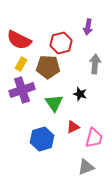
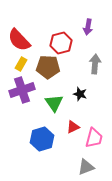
red semicircle: rotated 20 degrees clockwise
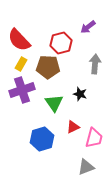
purple arrow: rotated 42 degrees clockwise
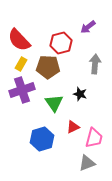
gray triangle: moved 1 px right, 4 px up
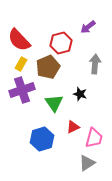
brown pentagon: rotated 25 degrees counterclockwise
gray triangle: rotated 12 degrees counterclockwise
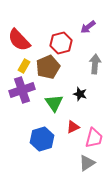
yellow rectangle: moved 3 px right, 2 px down
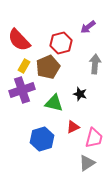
green triangle: rotated 42 degrees counterclockwise
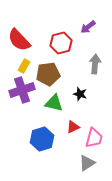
brown pentagon: moved 7 px down; rotated 15 degrees clockwise
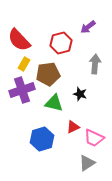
yellow rectangle: moved 2 px up
pink trapezoid: rotated 100 degrees clockwise
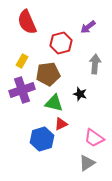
red semicircle: moved 8 px right, 18 px up; rotated 20 degrees clockwise
yellow rectangle: moved 2 px left, 3 px up
red triangle: moved 12 px left, 3 px up
pink trapezoid: rotated 10 degrees clockwise
